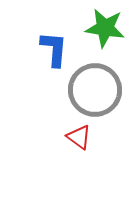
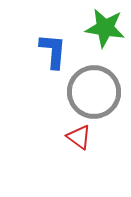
blue L-shape: moved 1 px left, 2 px down
gray circle: moved 1 px left, 2 px down
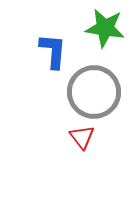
red triangle: moved 3 px right; rotated 16 degrees clockwise
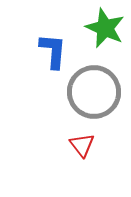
green star: rotated 15 degrees clockwise
red triangle: moved 8 px down
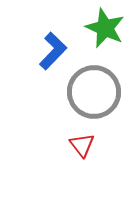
blue L-shape: rotated 39 degrees clockwise
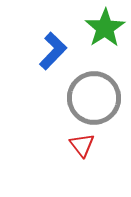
green star: rotated 15 degrees clockwise
gray circle: moved 6 px down
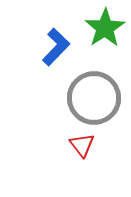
blue L-shape: moved 3 px right, 4 px up
